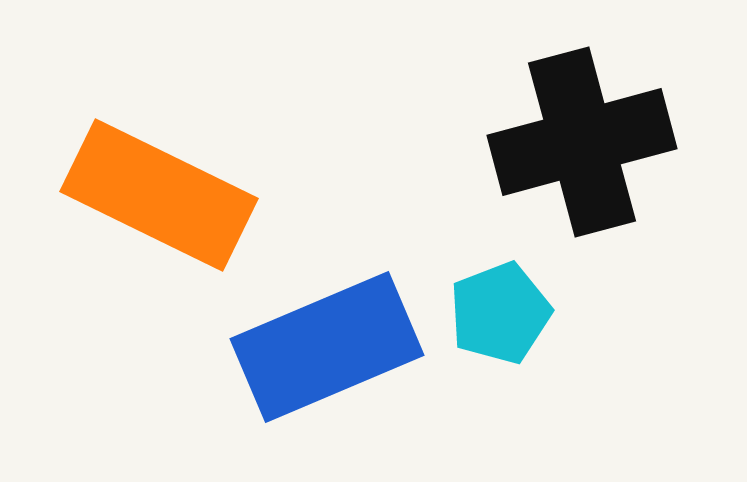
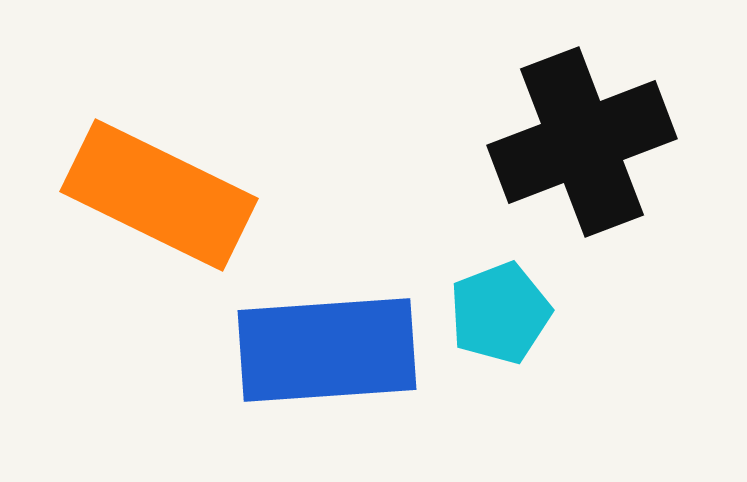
black cross: rotated 6 degrees counterclockwise
blue rectangle: moved 3 px down; rotated 19 degrees clockwise
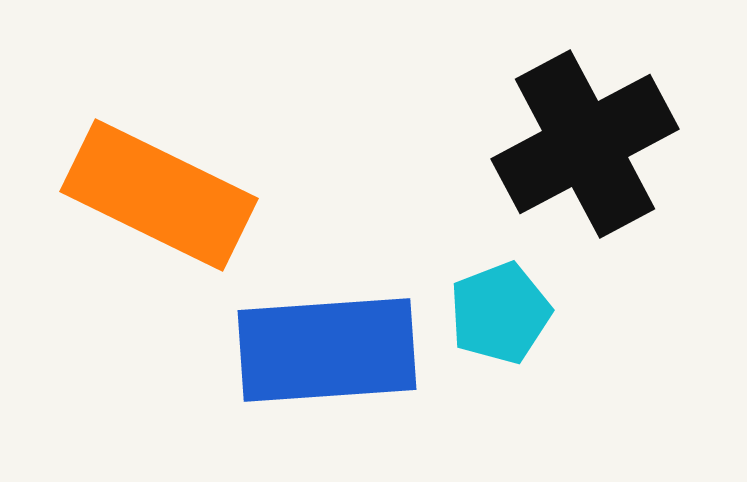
black cross: moved 3 px right, 2 px down; rotated 7 degrees counterclockwise
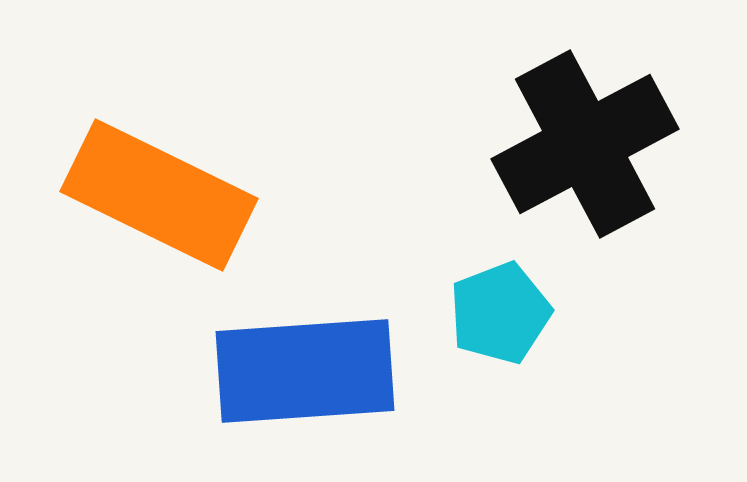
blue rectangle: moved 22 px left, 21 px down
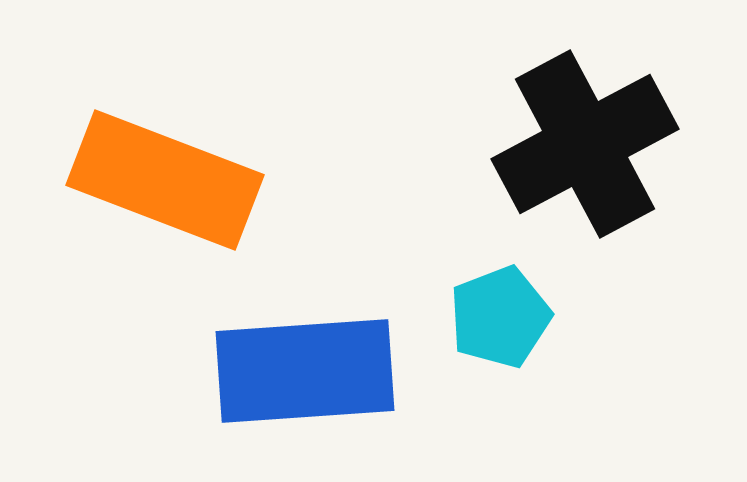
orange rectangle: moved 6 px right, 15 px up; rotated 5 degrees counterclockwise
cyan pentagon: moved 4 px down
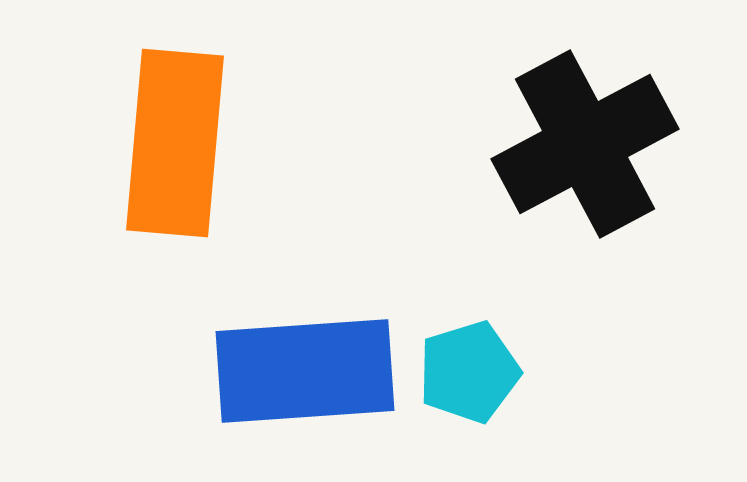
orange rectangle: moved 10 px right, 37 px up; rotated 74 degrees clockwise
cyan pentagon: moved 31 px left, 55 px down; rotated 4 degrees clockwise
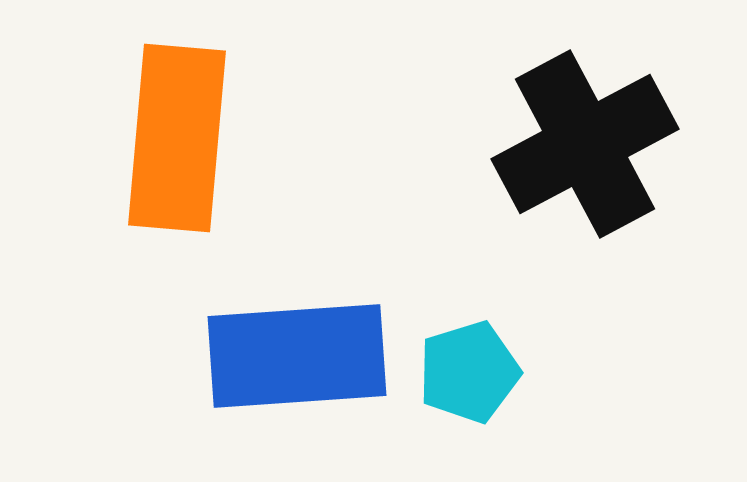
orange rectangle: moved 2 px right, 5 px up
blue rectangle: moved 8 px left, 15 px up
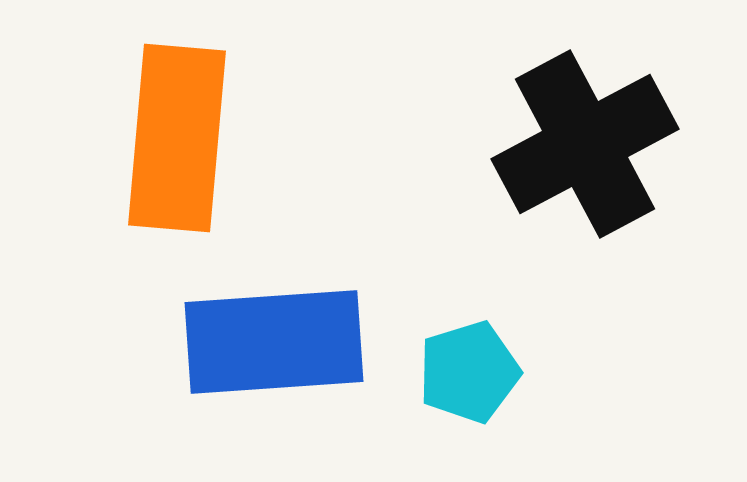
blue rectangle: moved 23 px left, 14 px up
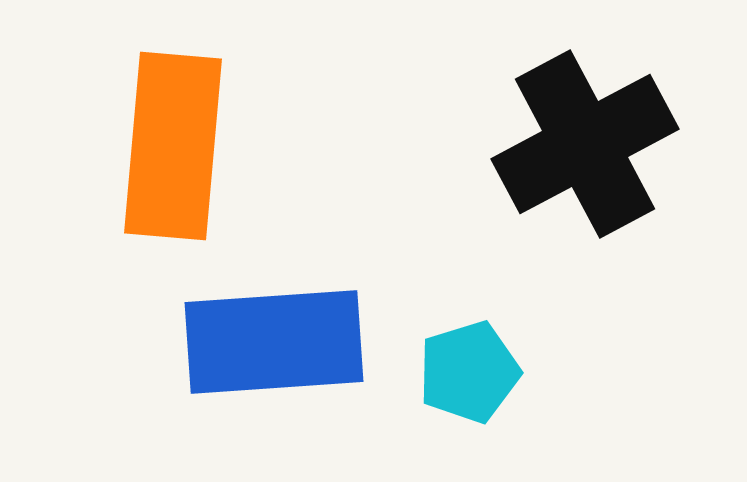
orange rectangle: moved 4 px left, 8 px down
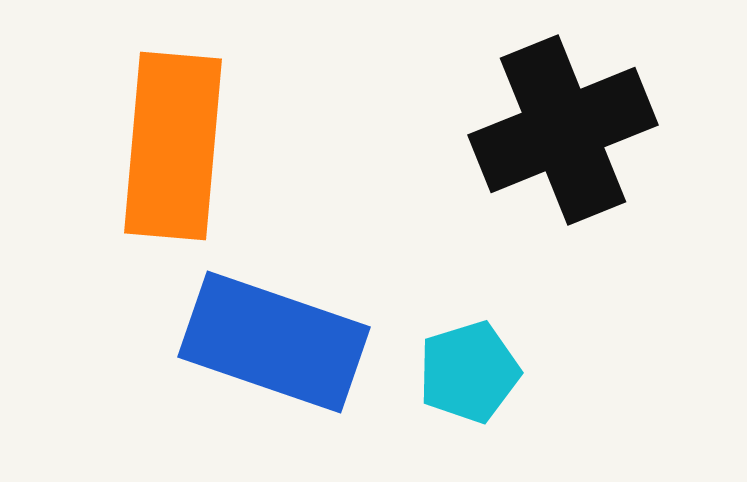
black cross: moved 22 px left, 14 px up; rotated 6 degrees clockwise
blue rectangle: rotated 23 degrees clockwise
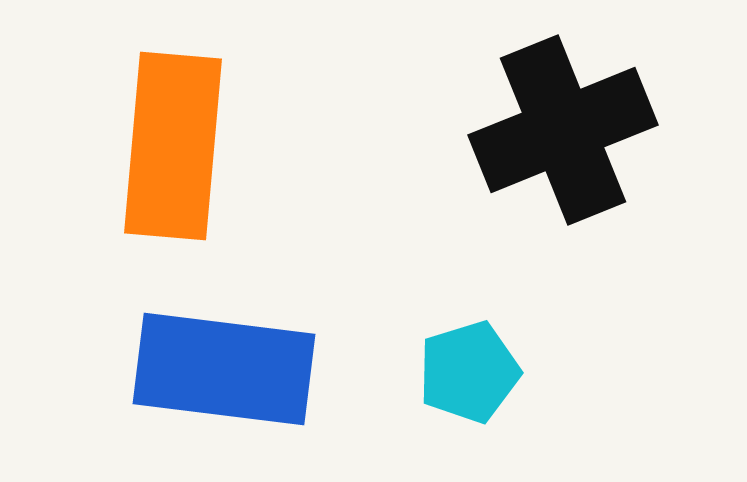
blue rectangle: moved 50 px left, 27 px down; rotated 12 degrees counterclockwise
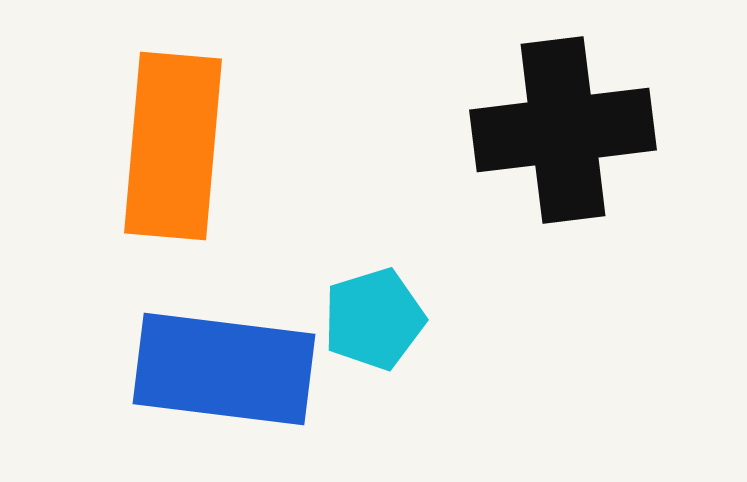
black cross: rotated 15 degrees clockwise
cyan pentagon: moved 95 px left, 53 px up
